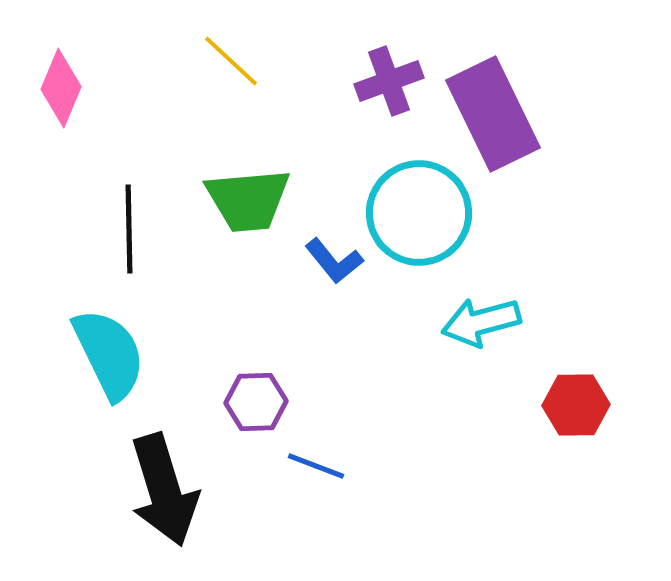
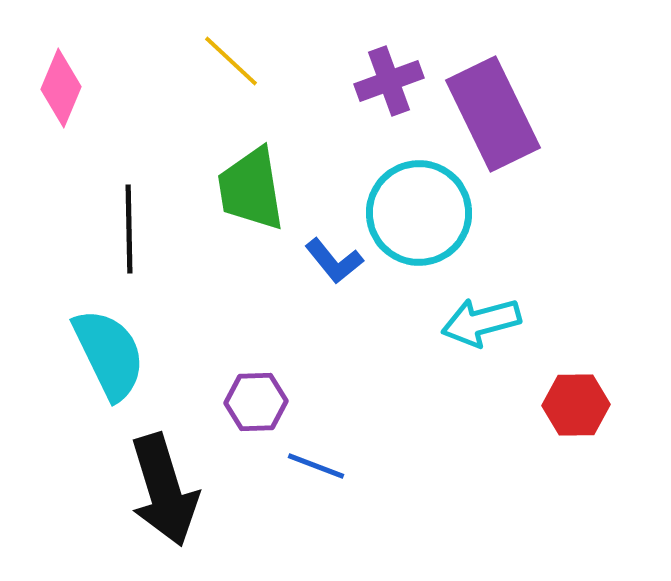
green trapezoid: moved 3 px right, 11 px up; rotated 86 degrees clockwise
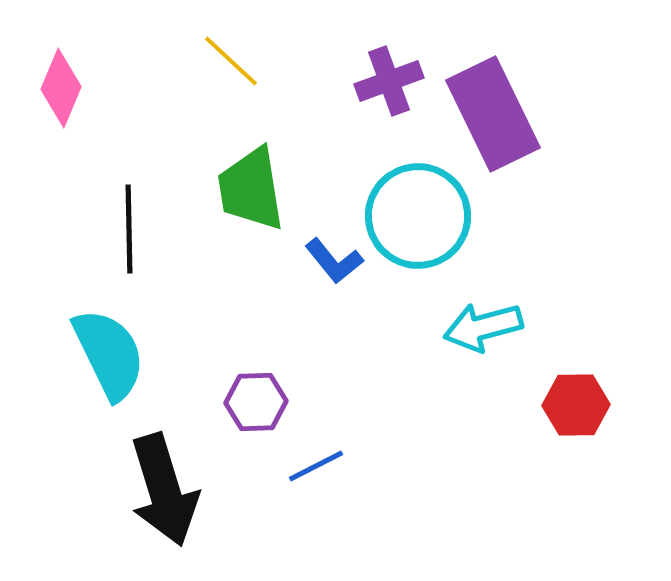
cyan circle: moved 1 px left, 3 px down
cyan arrow: moved 2 px right, 5 px down
blue line: rotated 48 degrees counterclockwise
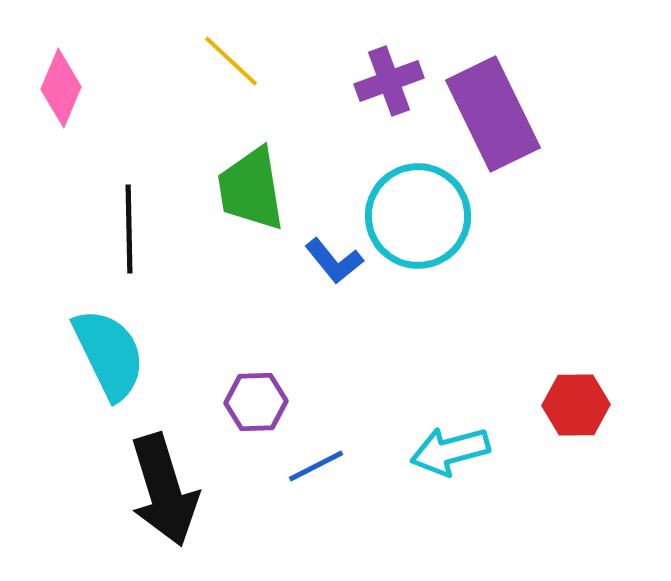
cyan arrow: moved 33 px left, 124 px down
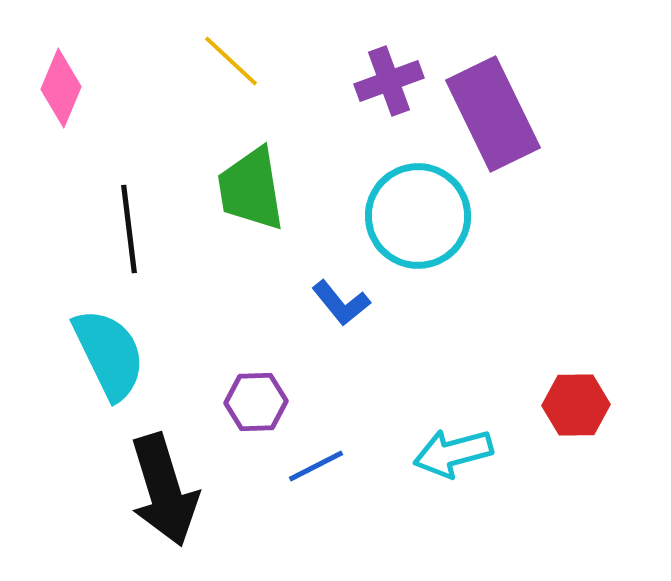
black line: rotated 6 degrees counterclockwise
blue L-shape: moved 7 px right, 42 px down
cyan arrow: moved 3 px right, 2 px down
